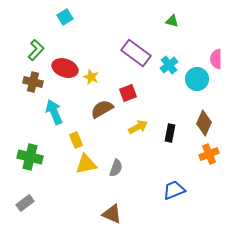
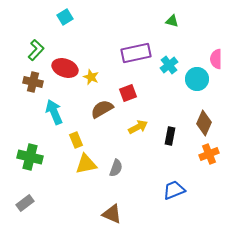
purple rectangle: rotated 48 degrees counterclockwise
black rectangle: moved 3 px down
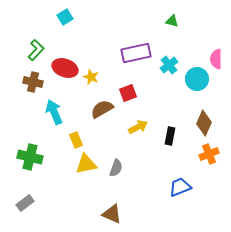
blue trapezoid: moved 6 px right, 3 px up
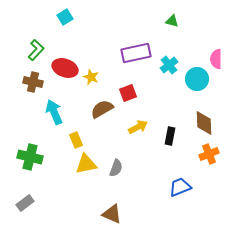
brown diamond: rotated 25 degrees counterclockwise
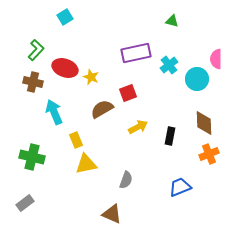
green cross: moved 2 px right
gray semicircle: moved 10 px right, 12 px down
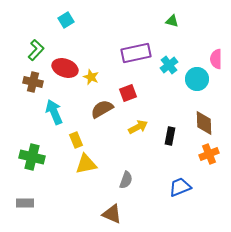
cyan square: moved 1 px right, 3 px down
gray rectangle: rotated 36 degrees clockwise
